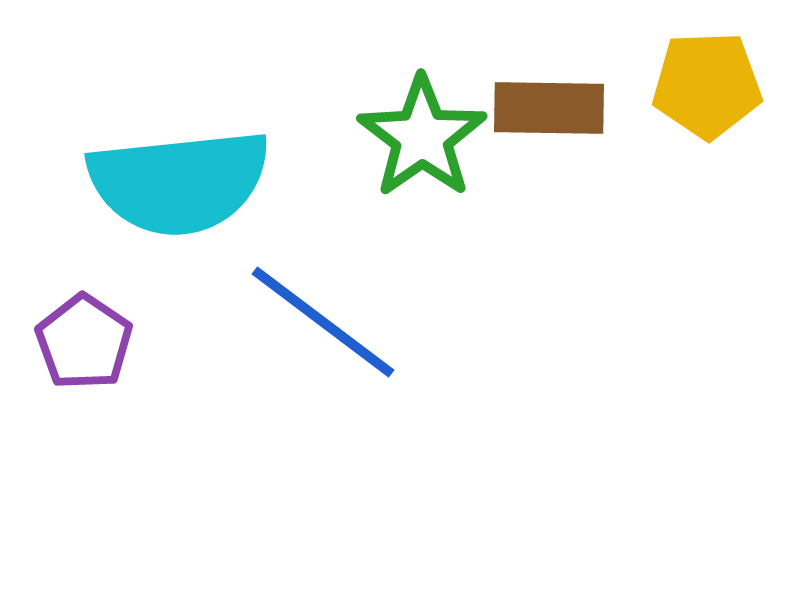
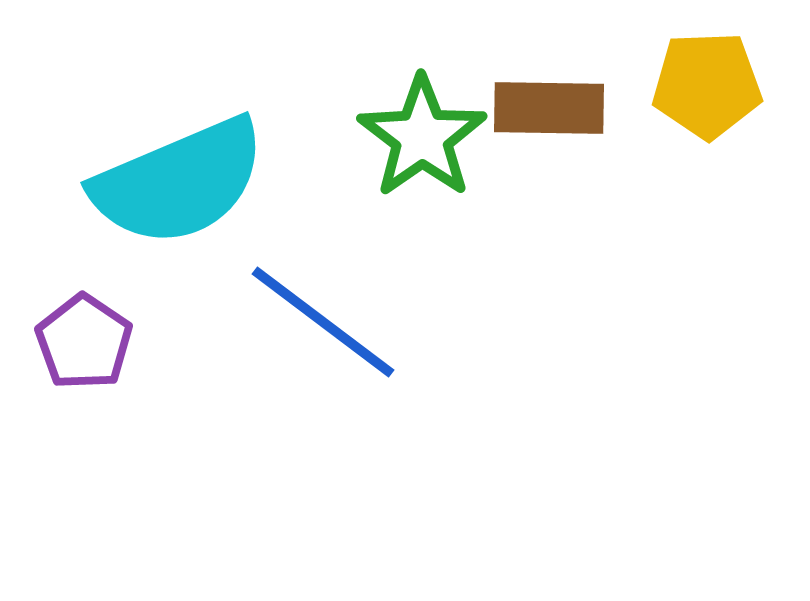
cyan semicircle: rotated 17 degrees counterclockwise
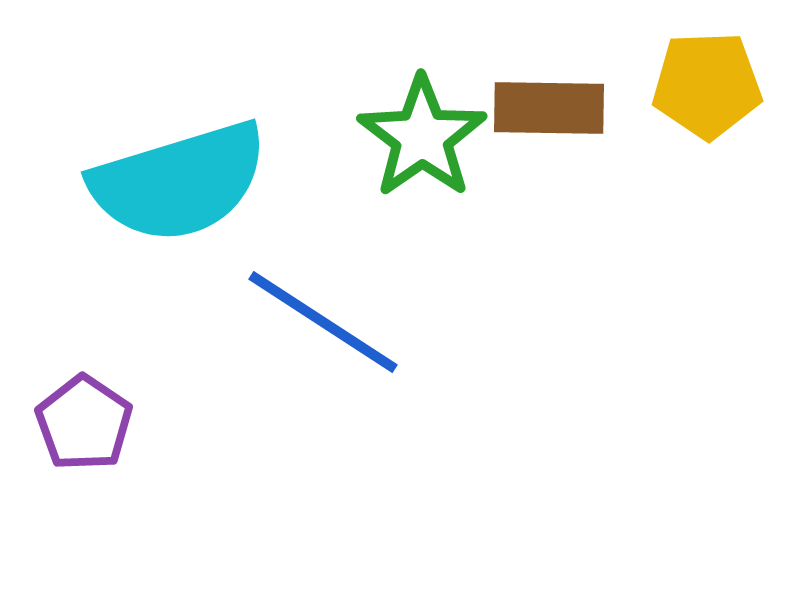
cyan semicircle: rotated 6 degrees clockwise
blue line: rotated 4 degrees counterclockwise
purple pentagon: moved 81 px down
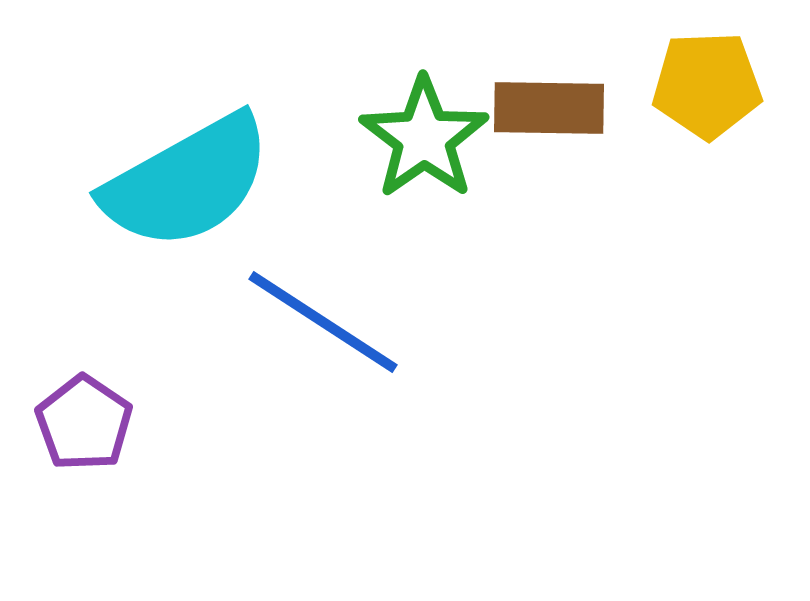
green star: moved 2 px right, 1 px down
cyan semicircle: moved 8 px right; rotated 12 degrees counterclockwise
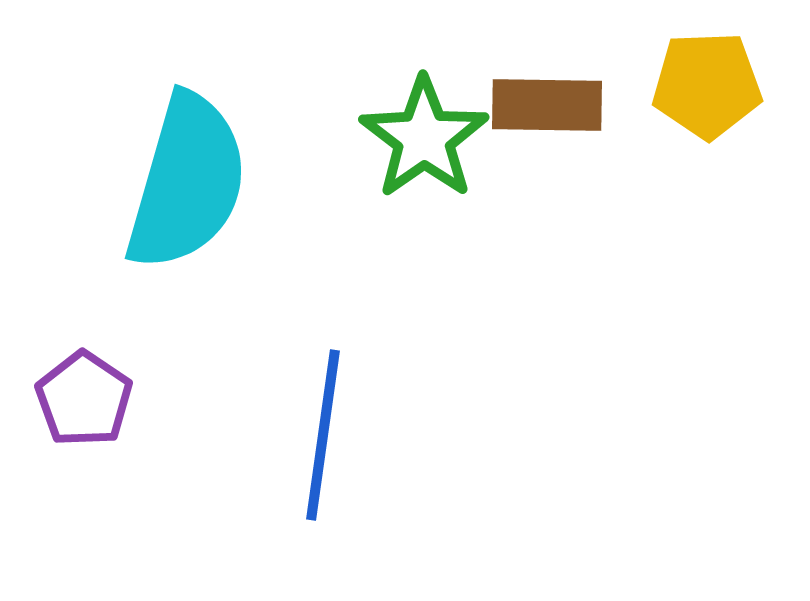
brown rectangle: moved 2 px left, 3 px up
cyan semicircle: rotated 45 degrees counterclockwise
blue line: moved 113 px down; rotated 65 degrees clockwise
purple pentagon: moved 24 px up
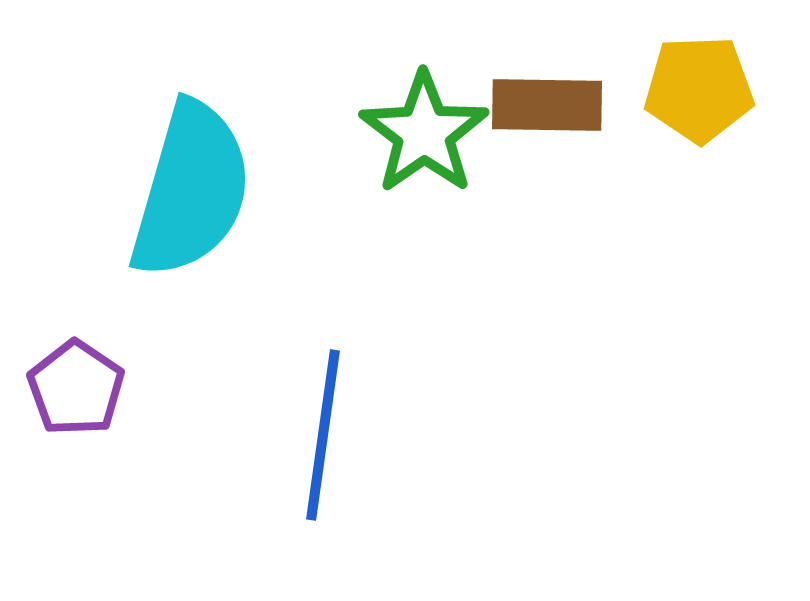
yellow pentagon: moved 8 px left, 4 px down
green star: moved 5 px up
cyan semicircle: moved 4 px right, 8 px down
purple pentagon: moved 8 px left, 11 px up
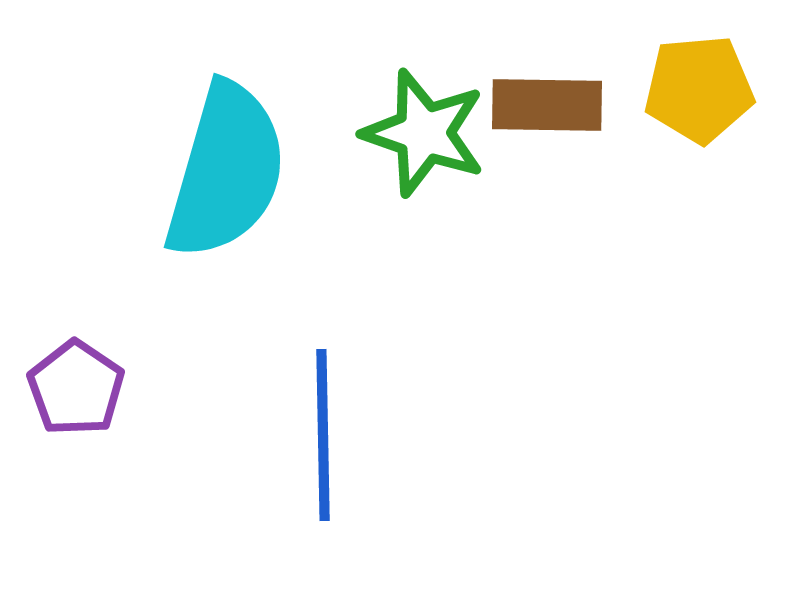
yellow pentagon: rotated 3 degrees counterclockwise
green star: rotated 18 degrees counterclockwise
cyan semicircle: moved 35 px right, 19 px up
blue line: rotated 9 degrees counterclockwise
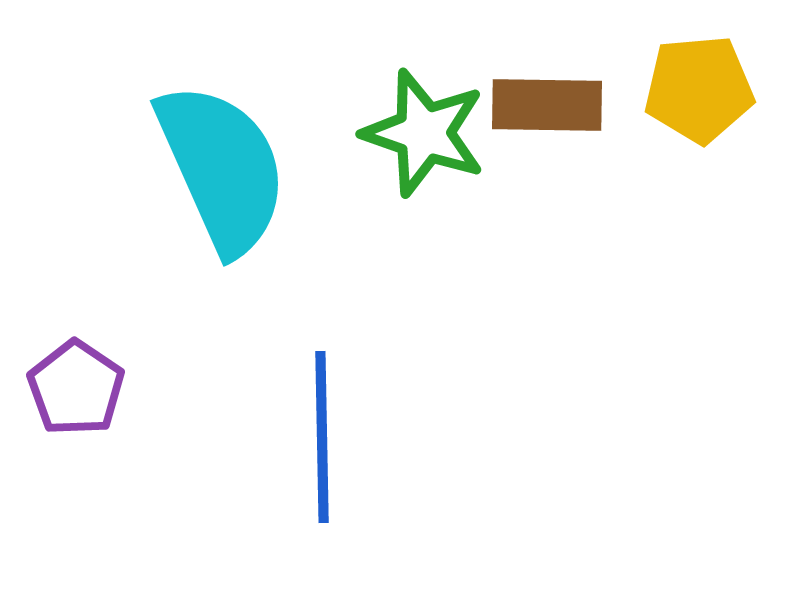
cyan semicircle: moved 4 px left, 3 px up; rotated 40 degrees counterclockwise
blue line: moved 1 px left, 2 px down
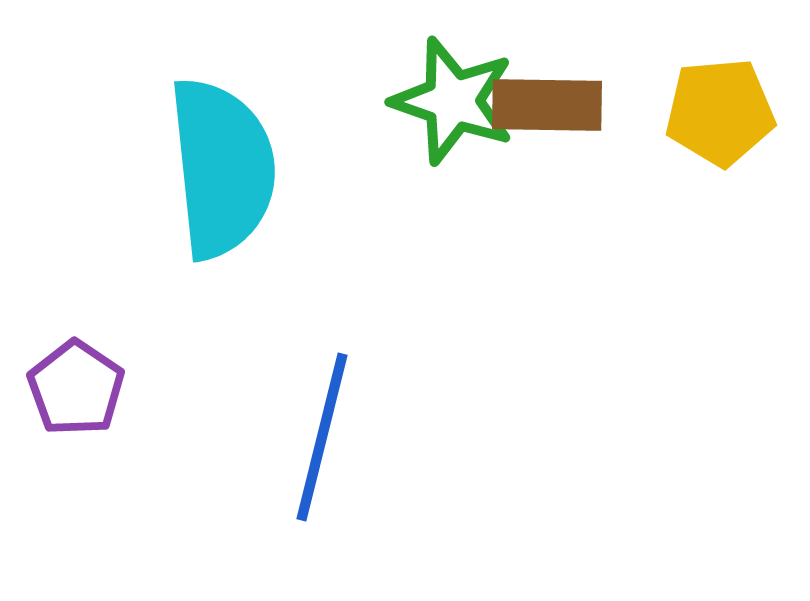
yellow pentagon: moved 21 px right, 23 px down
green star: moved 29 px right, 32 px up
cyan semicircle: rotated 18 degrees clockwise
blue line: rotated 15 degrees clockwise
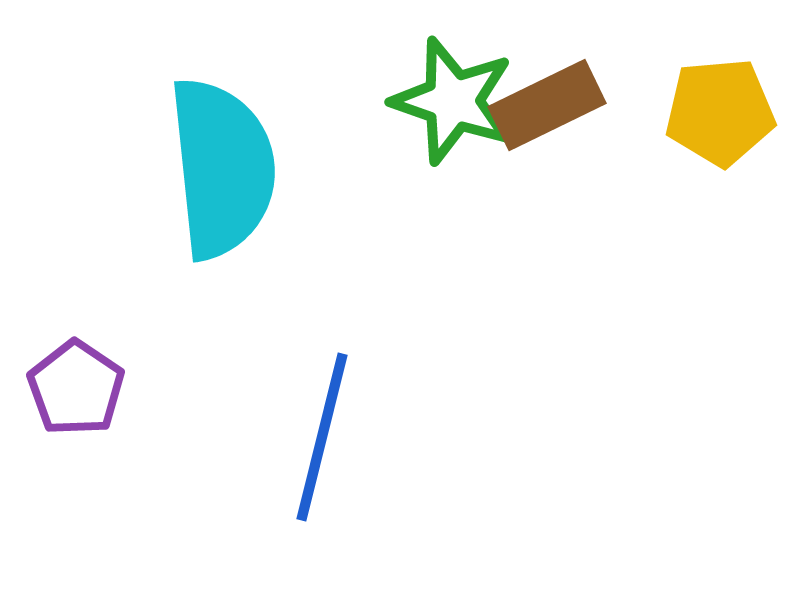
brown rectangle: rotated 27 degrees counterclockwise
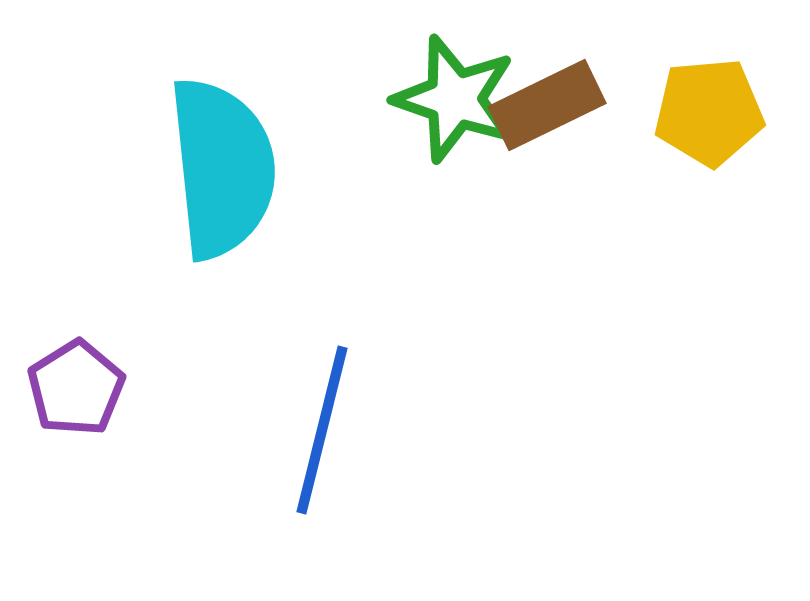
green star: moved 2 px right, 2 px up
yellow pentagon: moved 11 px left
purple pentagon: rotated 6 degrees clockwise
blue line: moved 7 px up
